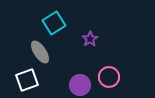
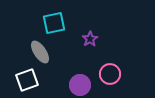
cyan square: rotated 20 degrees clockwise
pink circle: moved 1 px right, 3 px up
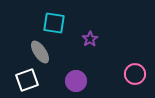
cyan square: rotated 20 degrees clockwise
pink circle: moved 25 px right
purple circle: moved 4 px left, 4 px up
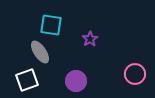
cyan square: moved 3 px left, 2 px down
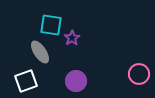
purple star: moved 18 px left, 1 px up
pink circle: moved 4 px right
white square: moved 1 px left, 1 px down
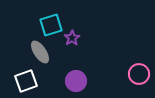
cyan square: rotated 25 degrees counterclockwise
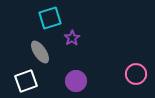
cyan square: moved 1 px left, 7 px up
pink circle: moved 3 px left
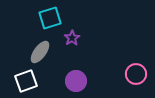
gray ellipse: rotated 70 degrees clockwise
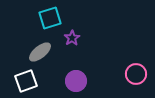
gray ellipse: rotated 15 degrees clockwise
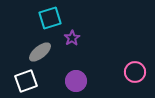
pink circle: moved 1 px left, 2 px up
